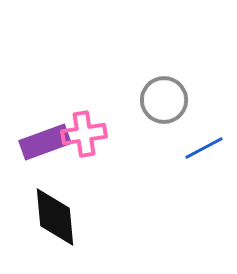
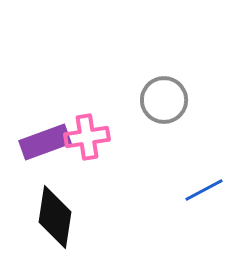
pink cross: moved 3 px right, 3 px down
blue line: moved 42 px down
black diamond: rotated 14 degrees clockwise
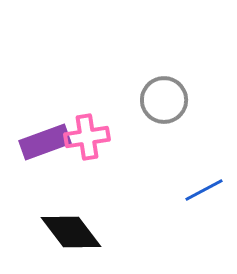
black diamond: moved 16 px right, 15 px down; rotated 46 degrees counterclockwise
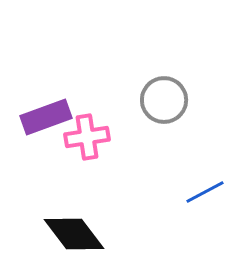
purple rectangle: moved 1 px right, 25 px up
blue line: moved 1 px right, 2 px down
black diamond: moved 3 px right, 2 px down
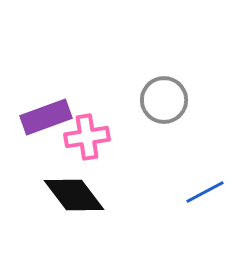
black diamond: moved 39 px up
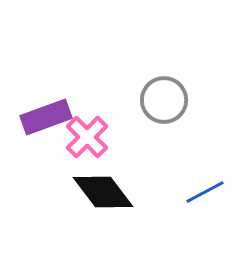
pink cross: rotated 36 degrees counterclockwise
black diamond: moved 29 px right, 3 px up
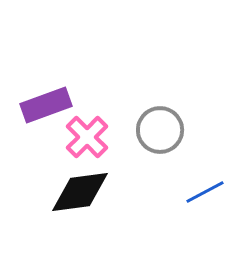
gray circle: moved 4 px left, 30 px down
purple rectangle: moved 12 px up
black diamond: moved 23 px left; rotated 60 degrees counterclockwise
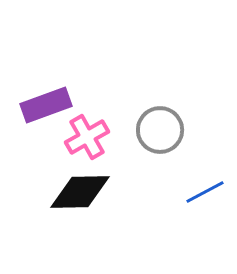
pink cross: rotated 15 degrees clockwise
black diamond: rotated 6 degrees clockwise
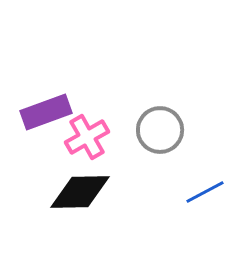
purple rectangle: moved 7 px down
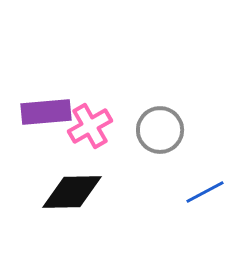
purple rectangle: rotated 15 degrees clockwise
pink cross: moved 3 px right, 11 px up
black diamond: moved 8 px left
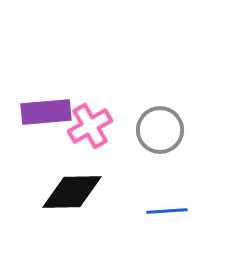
blue line: moved 38 px left, 19 px down; rotated 24 degrees clockwise
